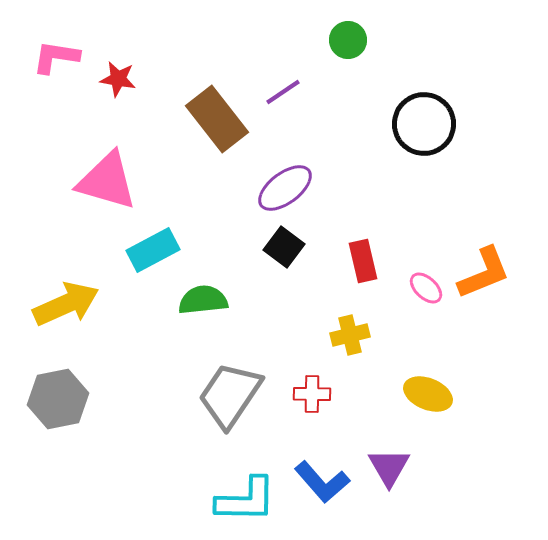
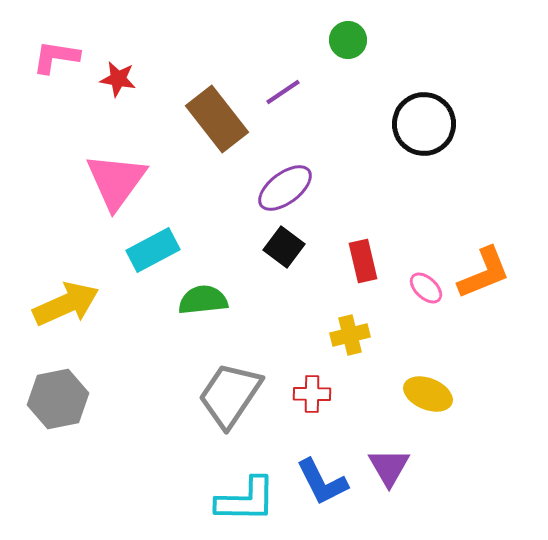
pink triangle: moved 9 px right; rotated 50 degrees clockwise
blue L-shape: rotated 14 degrees clockwise
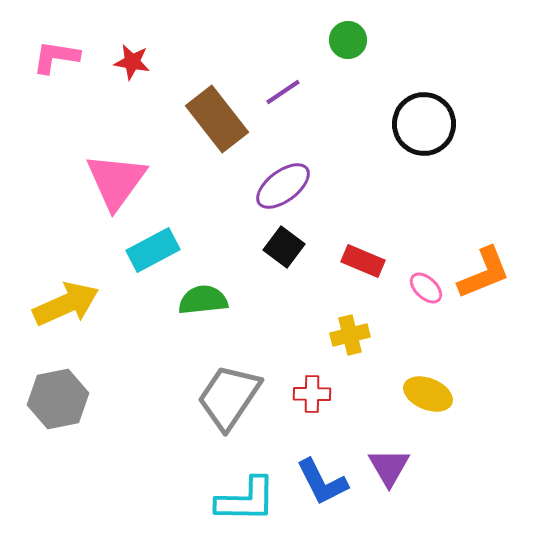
red star: moved 14 px right, 17 px up
purple ellipse: moved 2 px left, 2 px up
red rectangle: rotated 54 degrees counterclockwise
gray trapezoid: moved 1 px left, 2 px down
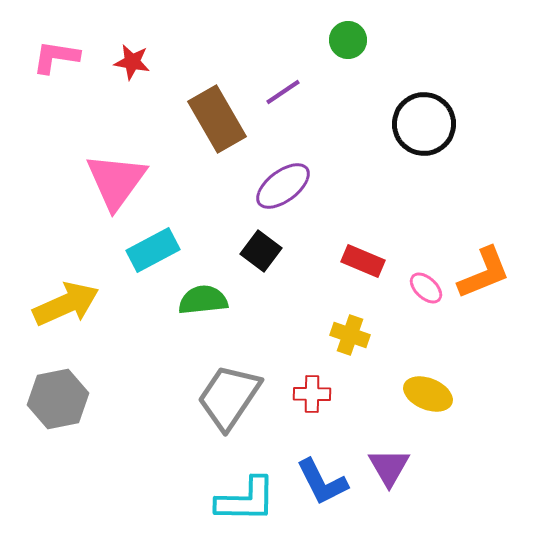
brown rectangle: rotated 8 degrees clockwise
black square: moved 23 px left, 4 px down
yellow cross: rotated 33 degrees clockwise
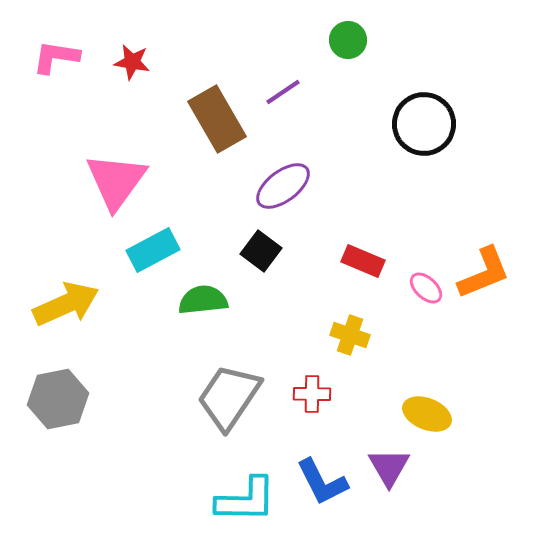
yellow ellipse: moved 1 px left, 20 px down
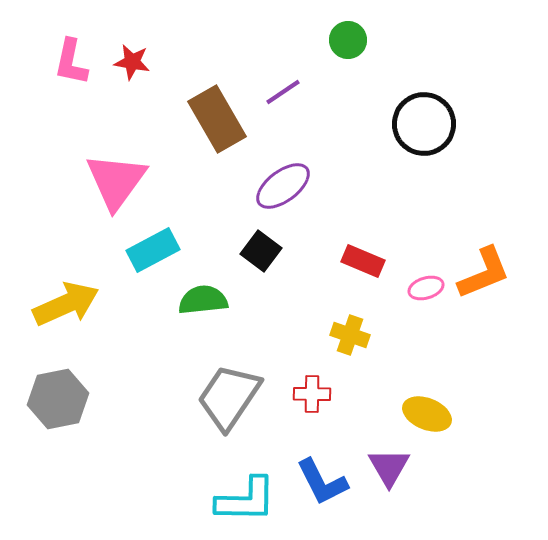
pink L-shape: moved 15 px right, 5 px down; rotated 87 degrees counterclockwise
pink ellipse: rotated 60 degrees counterclockwise
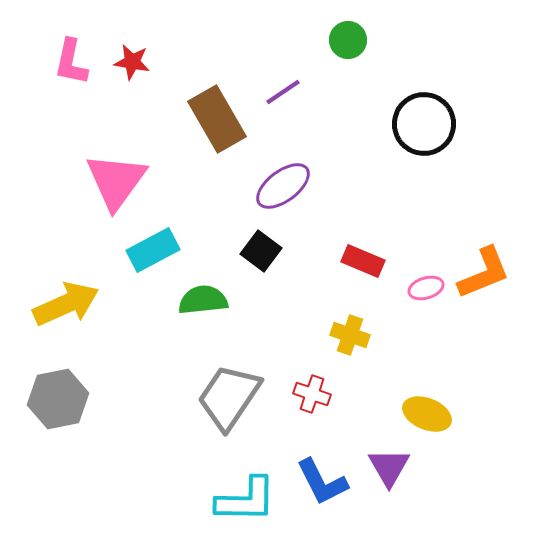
red cross: rotated 18 degrees clockwise
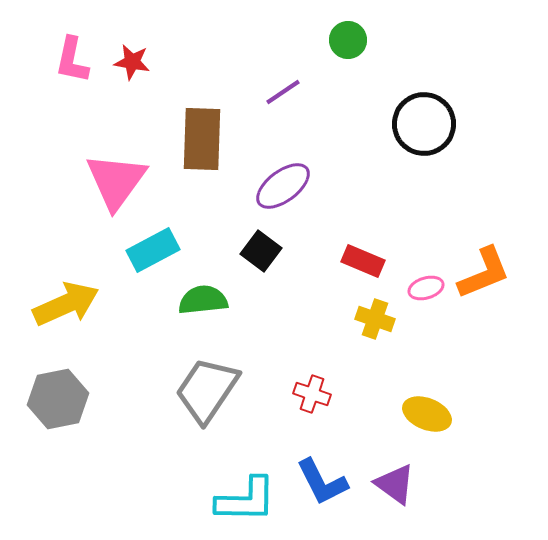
pink L-shape: moved 1 px right, 2 px up
brown rectangle: moved 15 px left, 20 px down; rotated 32 degrees clockwise
yellow cross: moved 25 px right, 16 px up
gray trapezoid: moved 22 px left, 7 px up
purple triangle: moved 6 px right, 17 px down; rotated 24 degrees counterclockwise
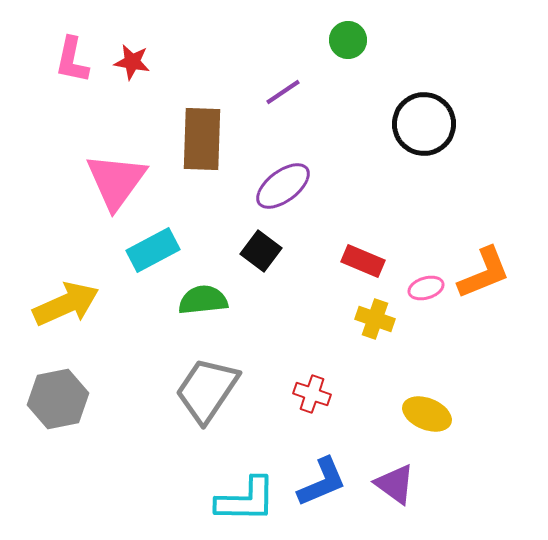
blue L-shape: rotated 86 degrees counterclockwise
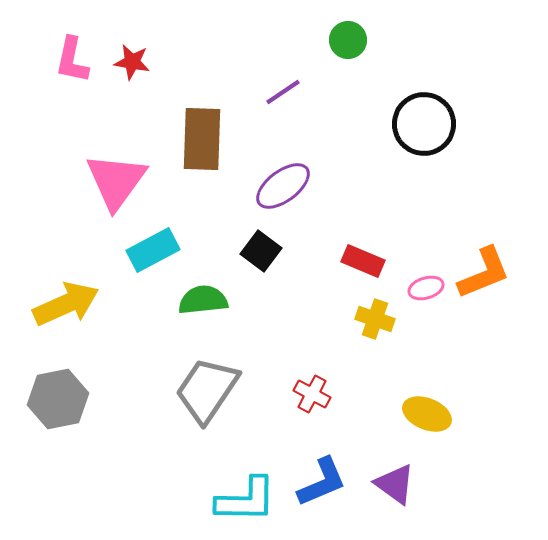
red cross: rotated 9 degrees clockwise
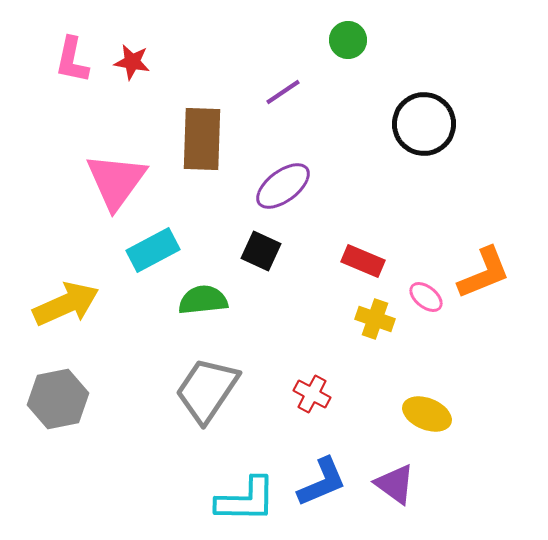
black square: rotated 12 degrees counterclockwise
pink ellipse: moved 9 px down; rotated 56 degrees clockwise
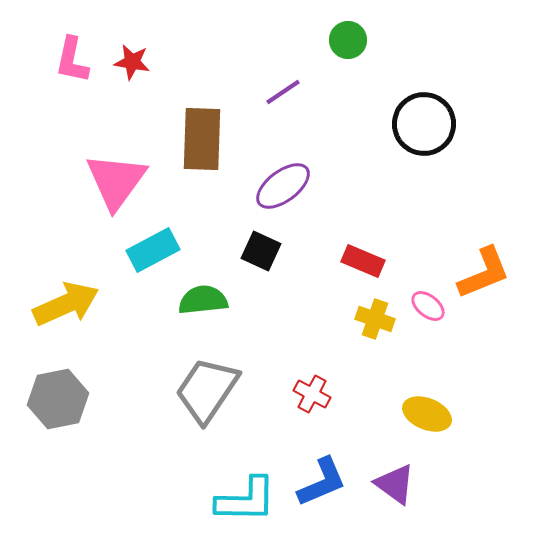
pink ellipse: moved 2 px right, 9 px down
